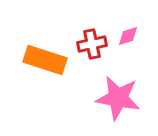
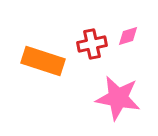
orange rectangle: moved 2 px left, 1 px down
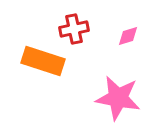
red cross: moved 18 px left, 15 px up
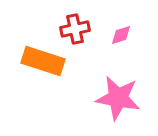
red cross: moved 1 px right
pink diamond: moved 7 px left, 1 px up
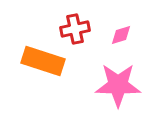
pink star: moved 13 px up; rotated 9 degrees counterclockwise
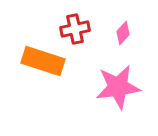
pink diamond: moved 2 px right, 2 px up; rotated 30 degrees counterclockwise
pink star: moved 2 px down; rotated 9 degrees counterclockwise
